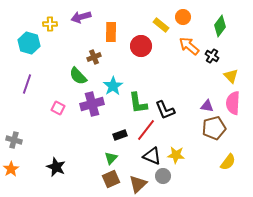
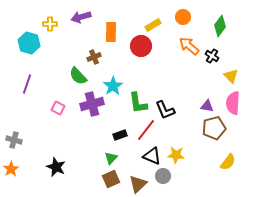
yellow rectangle: moved 8 px left; rotated 70 degrees counterclockwise
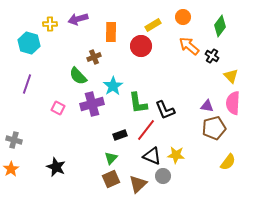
purple arrow: moved 3 px left, 2 px down
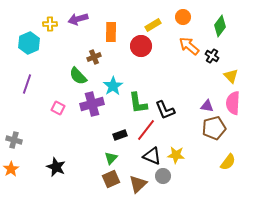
cyan hexagon: rotated 20 degrees clockwise
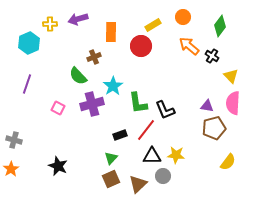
black triangle: rotated 24 degrees counterclockwise
black star: moved 2 px right, 1 px up
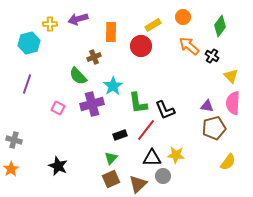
cyan hexagon: rotated 10 degrees clockwise
black triangle: moved 2 px down
